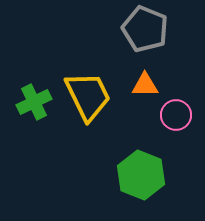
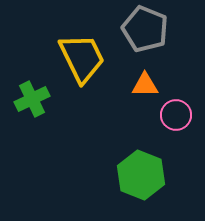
yellow trapezoid: moved 6 px left, 38 px up
green cross: moved 2 px left, 3 px up
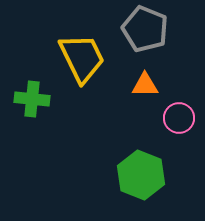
green cross: rotated 32 degrees clockwise
pink circle: moved 3 px right, 3 px down
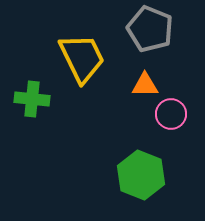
gray pentagon: moved 5 px right
pink circle: moved 8 px left, 4 px up
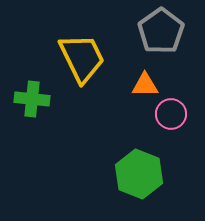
gray pentagon: moved 11 px right, 2 px down; rotated 15 degrees clockwise
green hexagon: moved 2 px left, 1 px up
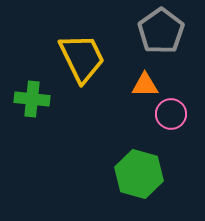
green hexagon: rotated 6 degrees counterclockwise
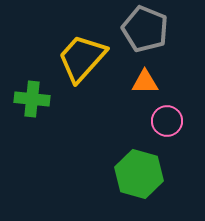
gray pentagon: moved 16 px left, 2 px up; rotated 15 degrees counterclockwise
yellow trapezoid: rotated 112 degrees counterclockwise
orange triangle: moved 3 px up
pink circle: moved 4 px left, 7 px down
